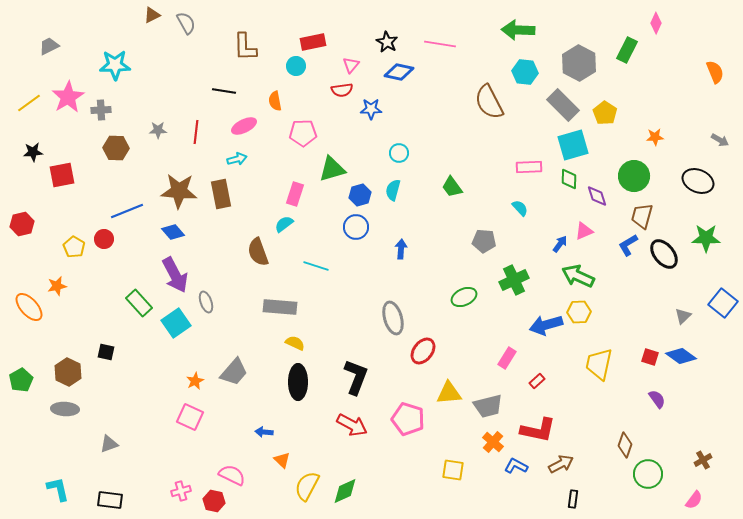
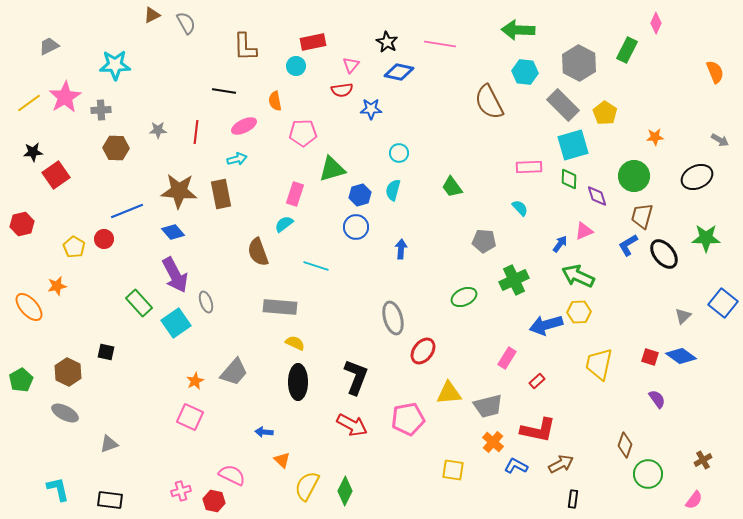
pink star at (68, 97): moved 3 px left
red square at (62, 175): moved 6 px left; rotated 24 degrees counterclockwise
black ellipse at (698, 181): moved 1 px left, 4 px up; rotated 48 degrees counterclockwise
gray ellipse at (65, 409): moved 4 px down; rotated 24 degrees clockwise
pink pentagon at (408, 419): rotated 28 degrees counterclockwise
green diamond at (345, 491): rotated 40 degrees counterclockwise
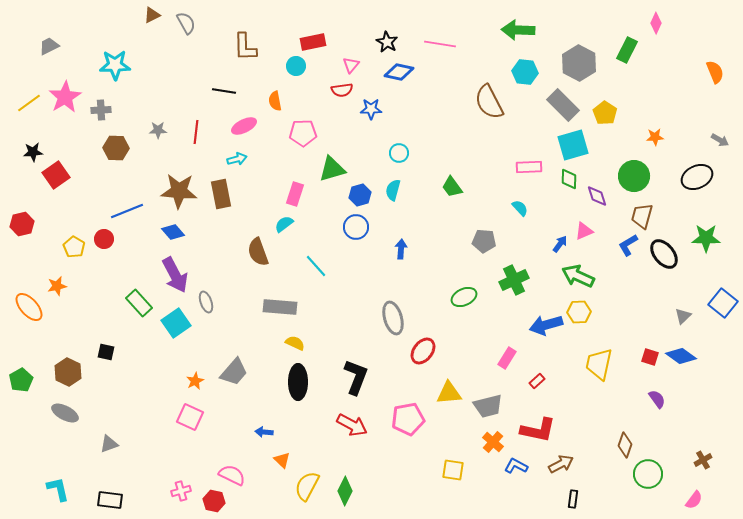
cyan line at (316, 266): rotated 30 degrees clockwise
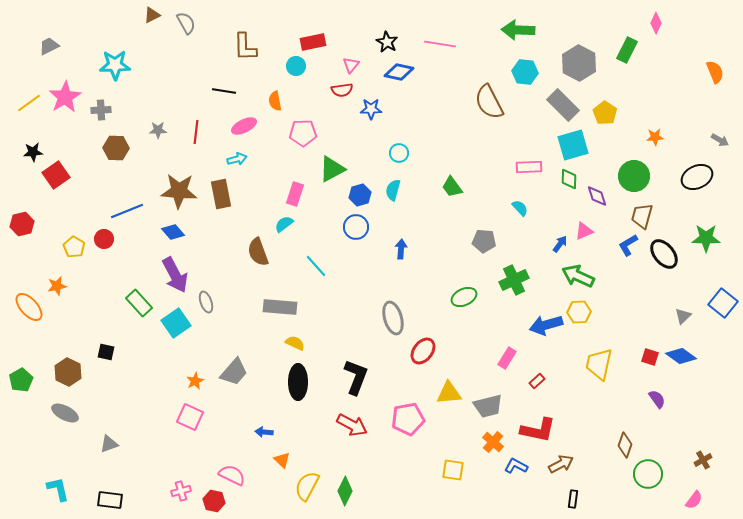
green triangle at (332, 169): rotated 12 degrees counterclockwise
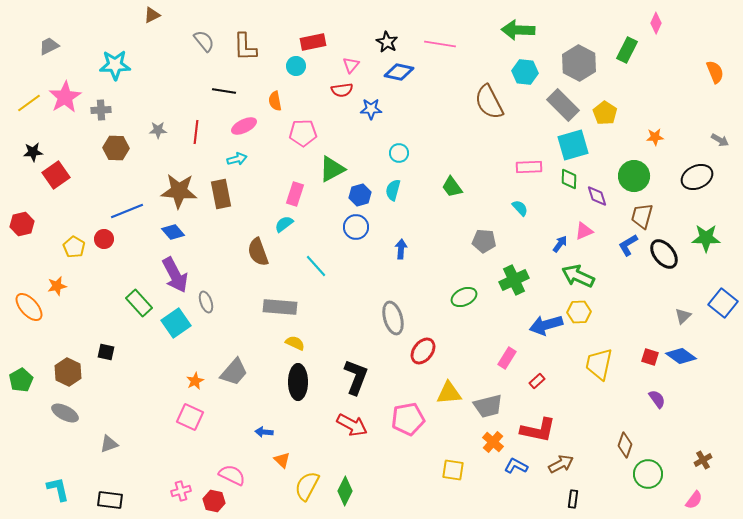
gray semicircle at (186, 23): moved 18 px right, 18 px down; rotated 10 degrees counterclockwise
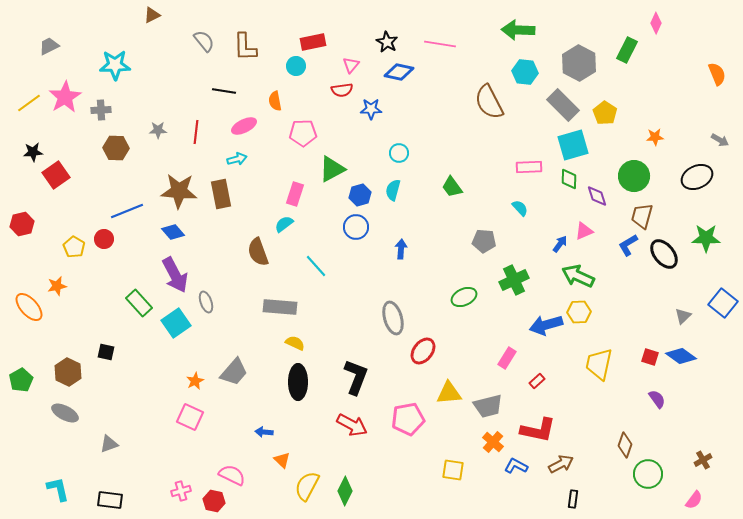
orange semicircle at (715, 72): moved 2 px right, 2 px down
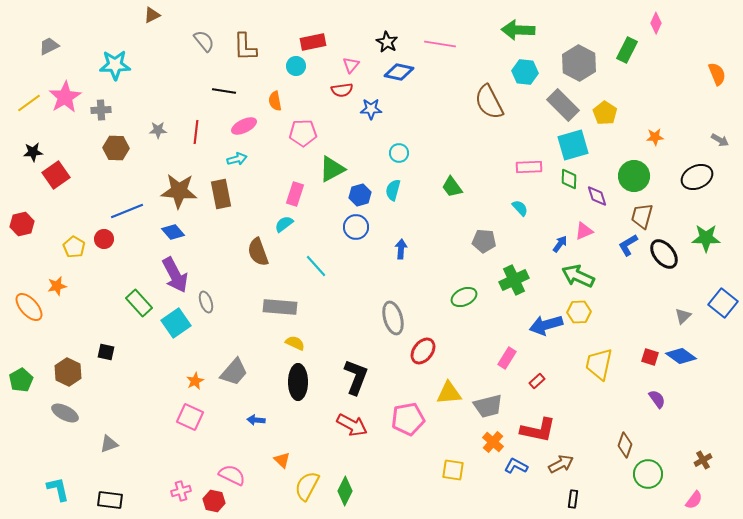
blue arrow at (264, 432): moved 8 px left, 12 px up
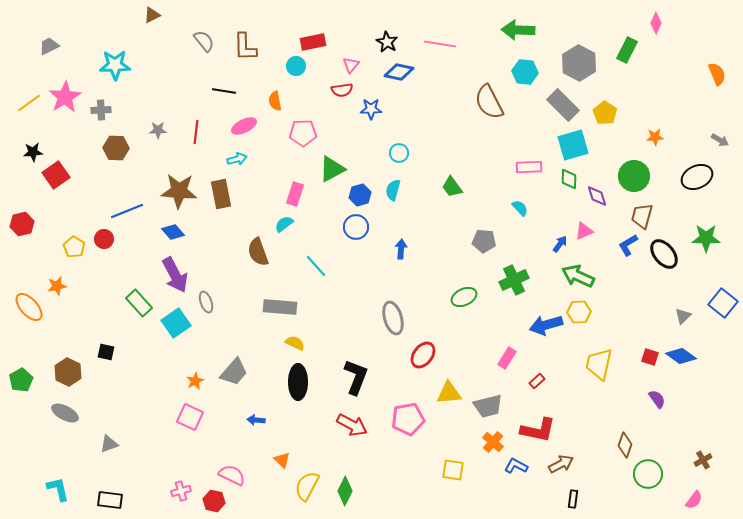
red ellipse at (423, 351): moved 4 px down
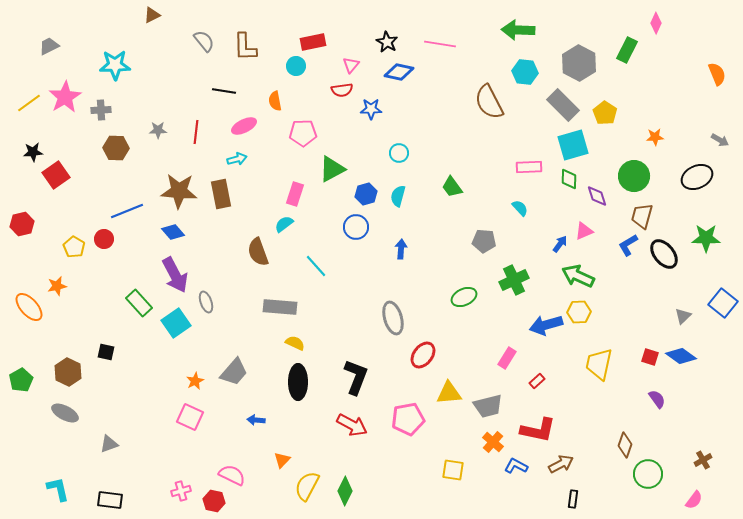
cyan semicircle at (393, 190): moved 5 px right, 6 px down
blue hexagon at (360, 195): moved 6 px right, 1 px up
orange triangle at (282, 460): rotated 30 degrees clockwise
